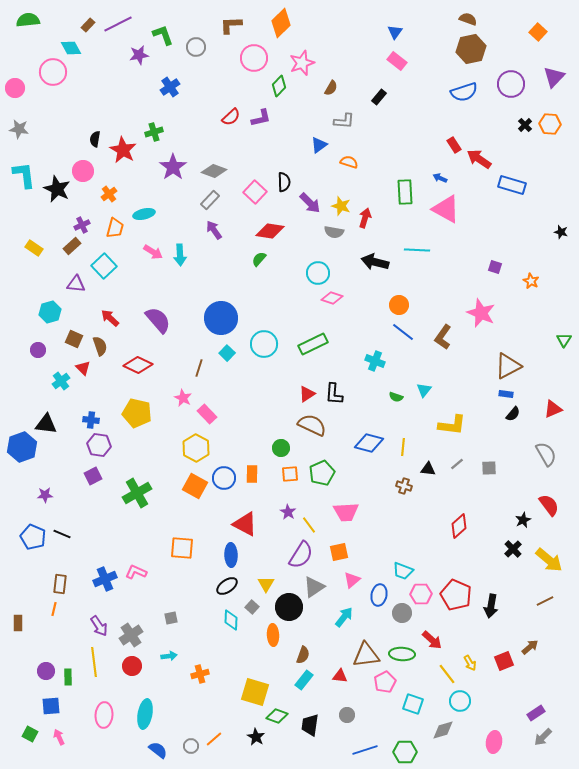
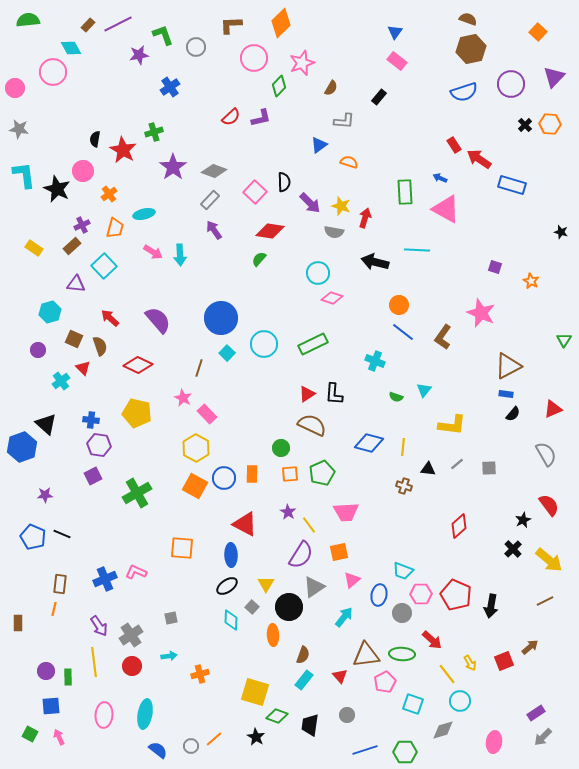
black triangle at (46, 424): rotated 35 degrees clockwise
red triangle at (340, 676): rotated 42 degrees clockwise
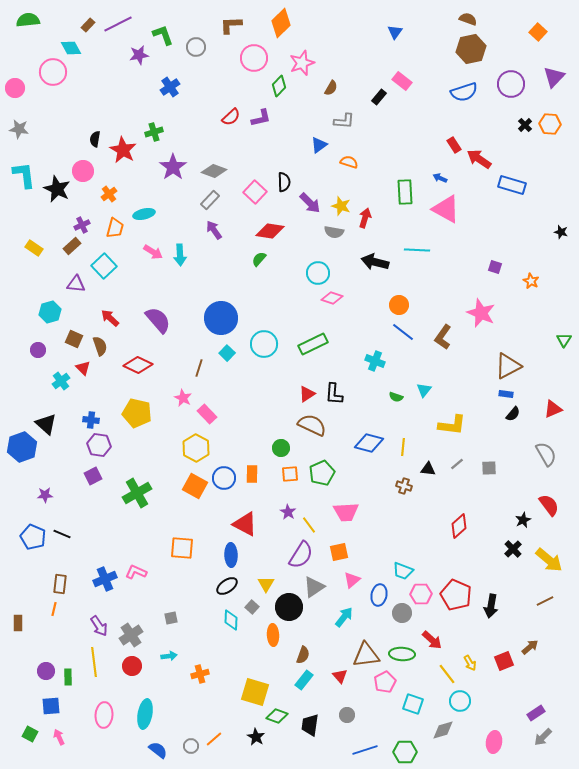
pink rectangle at (397, 61): moved 5 px right, 20 px down
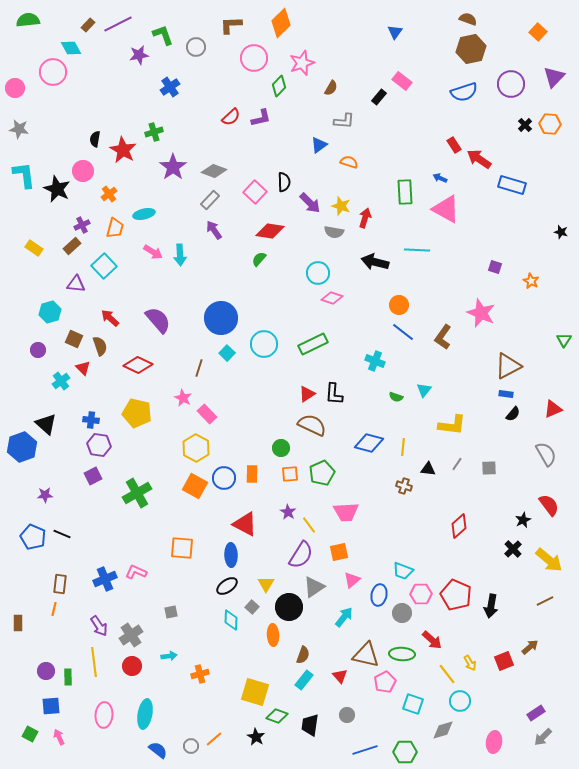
gray line at (457, 464): rotated 16 degrees counterclockwise
gray square at (171, 618): moved 6 px up
brown triangle at (366, 655): rotated 20 degrees clockwise
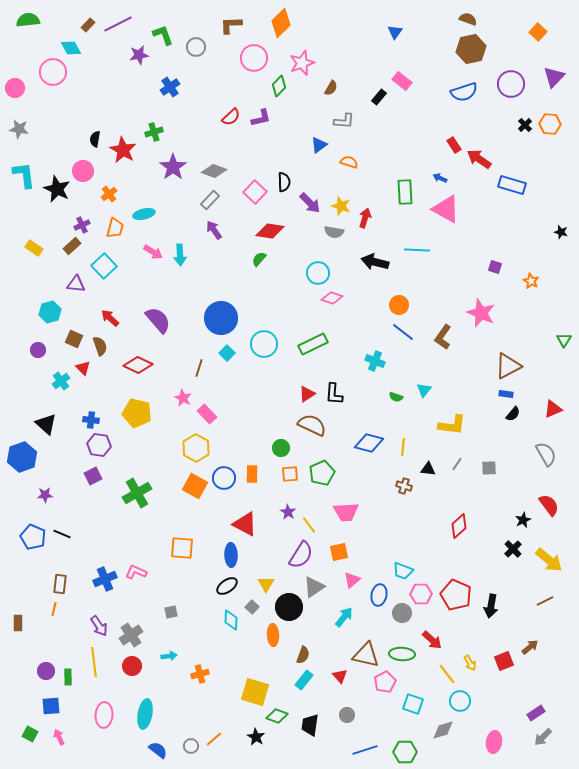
blue hexagon at (22, 447): moved 10 px down
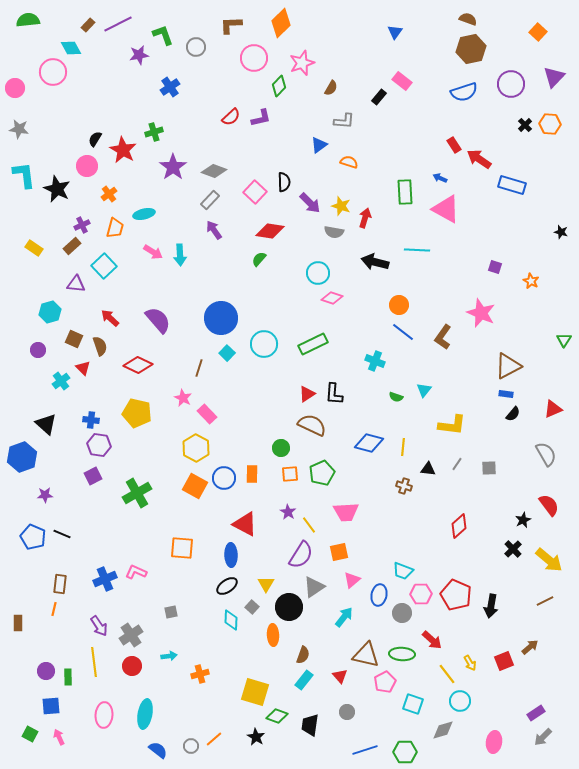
black semicircle at (95, 139): rotated 21 degrees clockwise
pink circle at (83, 171): moved 4 px right, 5 px up
gray circle at (347, 715): moved 3 px up
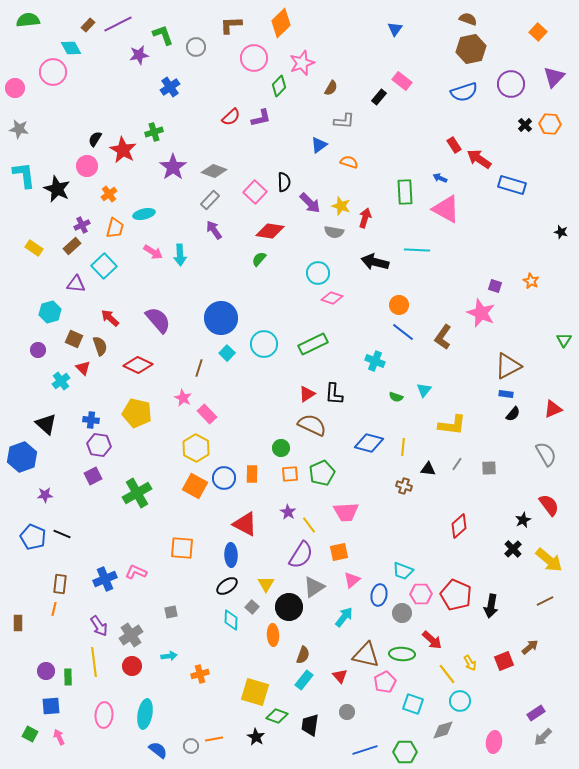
blue triangle at (395, 32): moved 3 px up
purple square at (495, 267): moved 19 px down
orange line at (214, 739): rotated 30 degrees clockwise
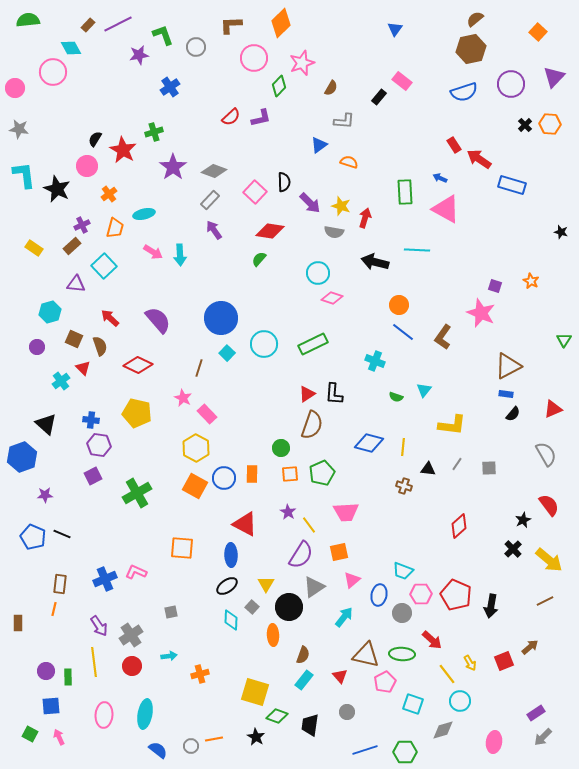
brown semicircle at (468, 19): moved 7 px right; rotated 60 degrees counterclockwise
purple circle at (38, 350): moved 1 px left, 3 px up
brown semicircle at (312, 425): rotated 84 degrees clockwise
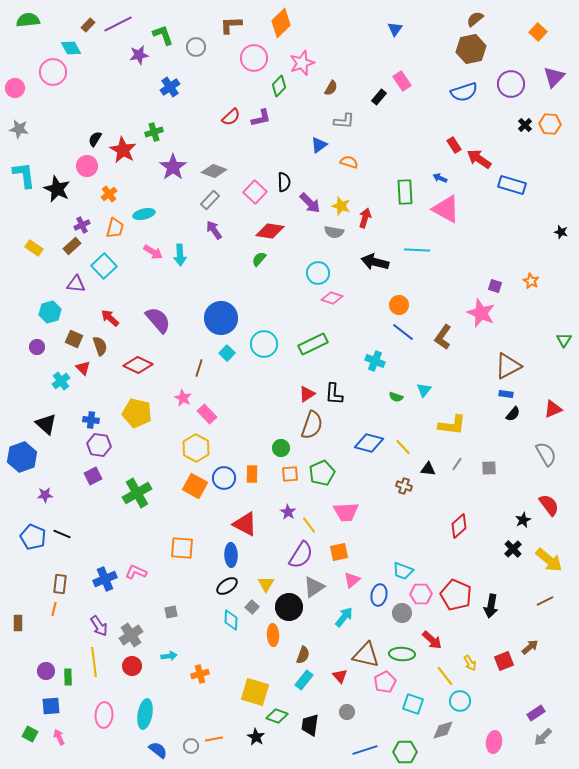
pink rectangle at (402, 81): rotated 18 degrees clockwise
yellow line at (403, 447): rotated 48 degrees counterclockwise
yellow line at (447, 674): moved 2 px left, 2 px down
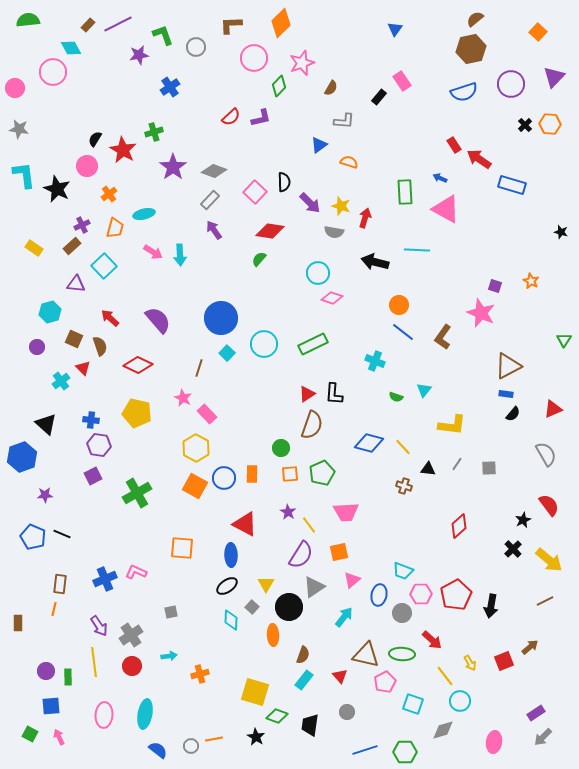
red pentagon at (456, 595): rotated 20 degrees clockwise
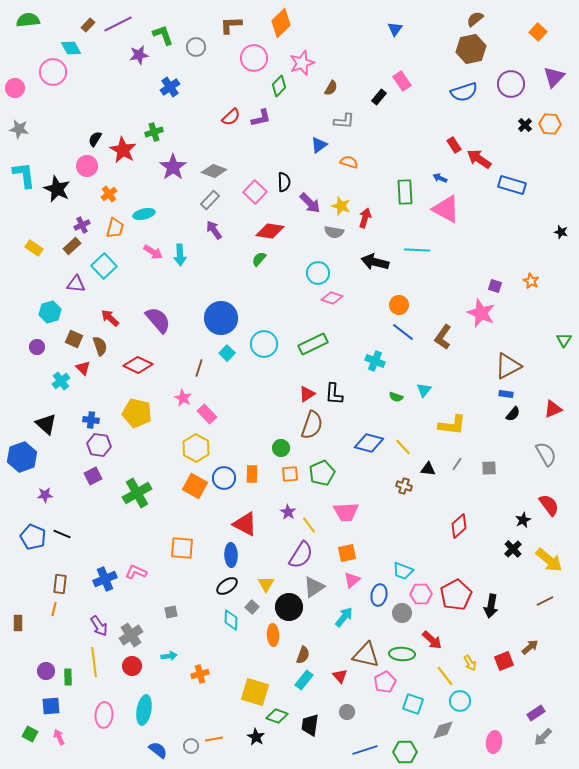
orange square at (339, 552): moved 8 px right, 1 px down
cyan ellipse at (145, 714): moved 1 px left, 4 px up
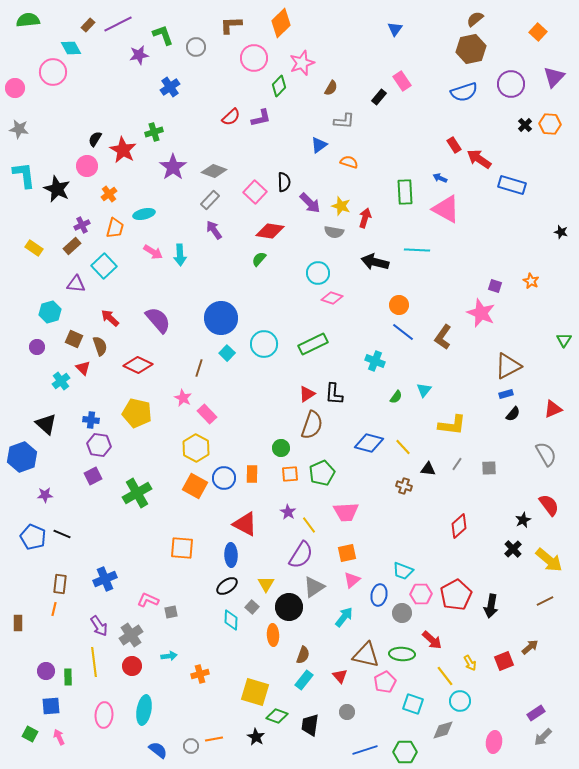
blue rectangle at (506, 394): rotated 24 degrees counterclockwise
green semicircle at (396, 397): rotated 72 degrees counterclockwise
pink L-shape at (136, 572): moved 12 px right, 28 px down
